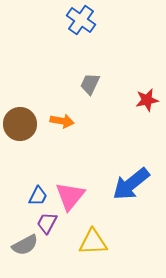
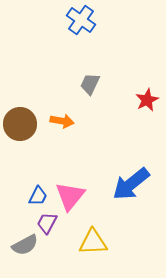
red star: rotated 15 degrees counterclockwise
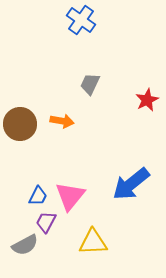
purple trapezoid: moved 1 px left, 1 px up
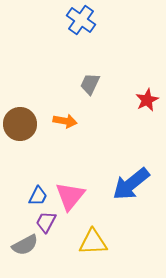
orange arrow: moved 3 px right
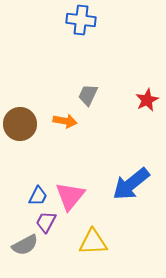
blue cross: rotated 28 degrees counterclockwise
gray trapezoid: moved 2 px left, 11 px down
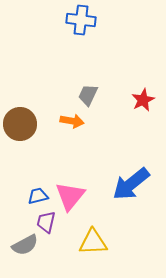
red star: moved 4 px left
orange arrow: moved 7 px right
blue trapezoid: rotated 130 degrees counterclockwise
purple trapezoid: rotated 15 degrees counterclockwise
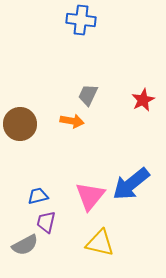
pink triangle: moved 20 px right
yellow triangle: moved 7 px right, 1 px down; rotated 16 degrees clockwise
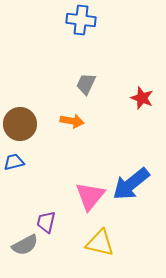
gray trapezoid: moved 2 px left, 11 px up
red star: moved 1 px left, 2 px up; rotated 25 degrees counterclockwise
blue trapezoid: moved 24 px left, 34 px up
